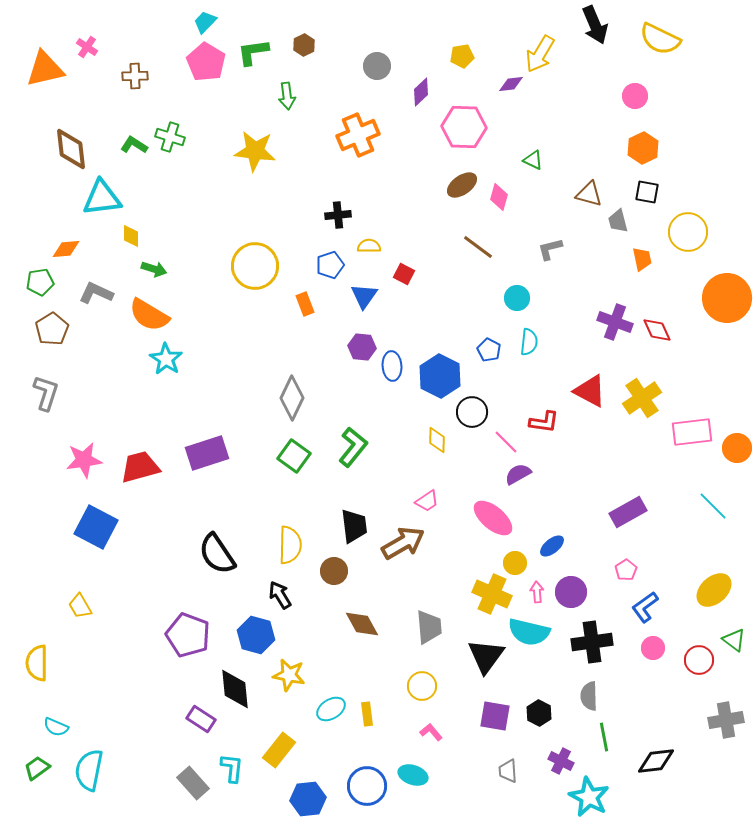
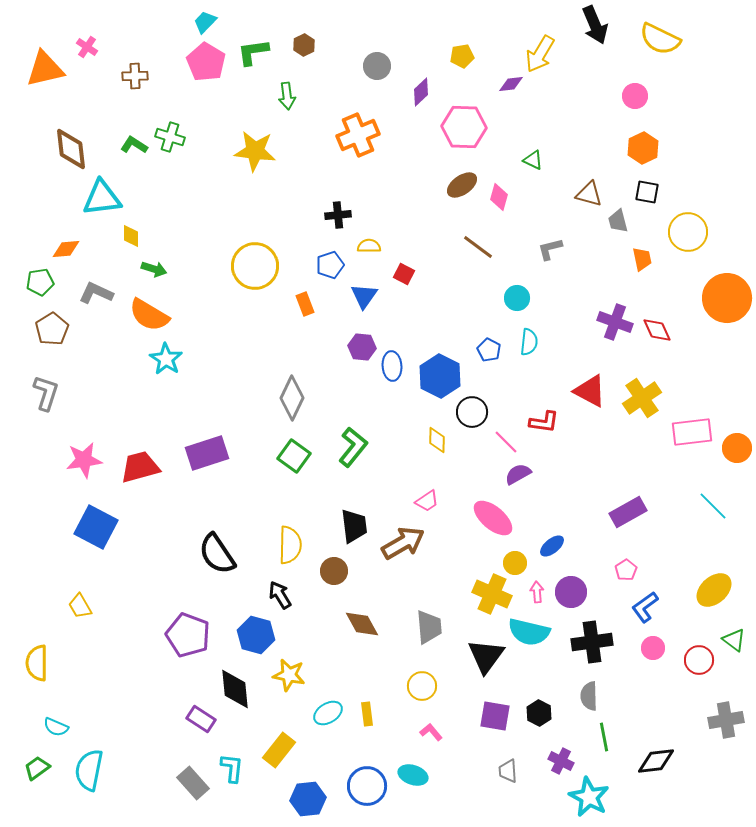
cyan ellipse at (331, 709): moved 3 px left, 4 px down
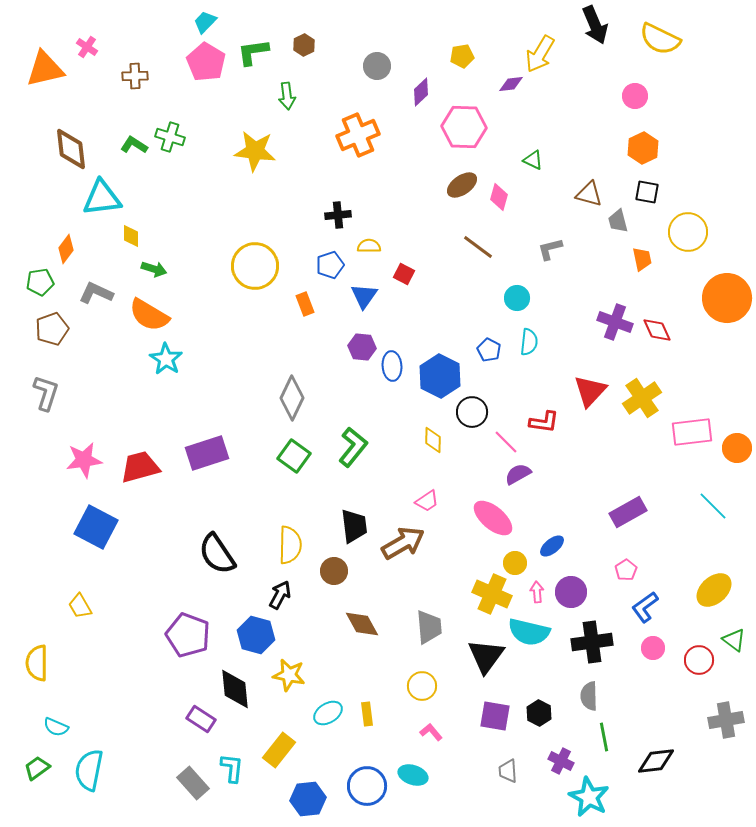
orange diamond at (66, 249): rotated 48 degrees counterclockwise
brown pentagon at (52, 329): rotated 12 degrees clockwise
red triangle at (590, 391): rotated 45 degrees clockwise
yellow diamond at (437, 440): moved 4 px left
black arrow at (280, 595): rotated 60 degrees clockwise
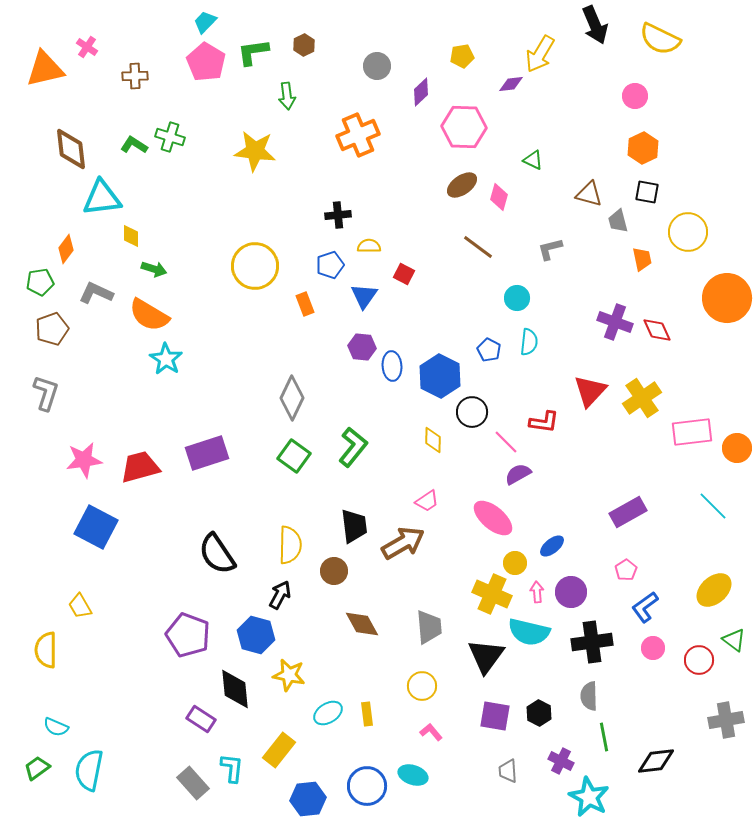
yellow semicircle at (37, 663): moved 9 px right, 13 px up
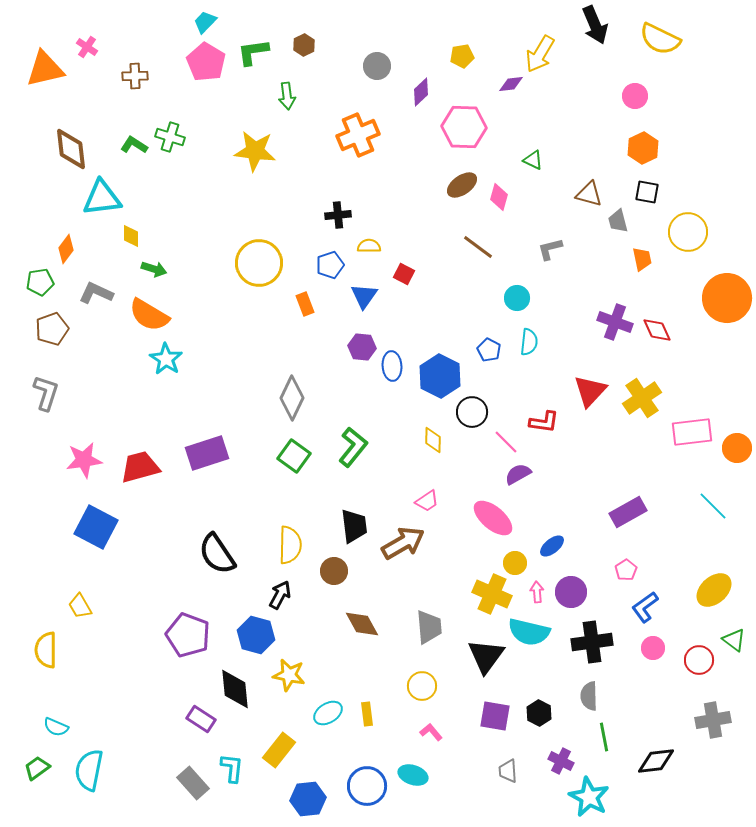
yellow circle at (255, 266): moved 4 px right, 3 px up
gray cross at (726, 720): moved 13 px left
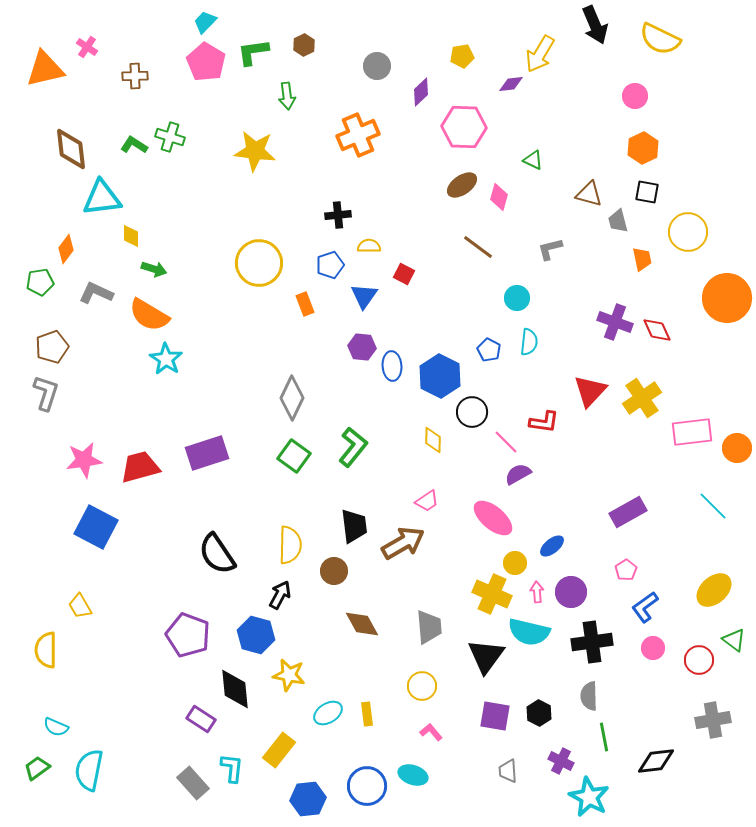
brown pentagon at (52, 329): moved 18 px down
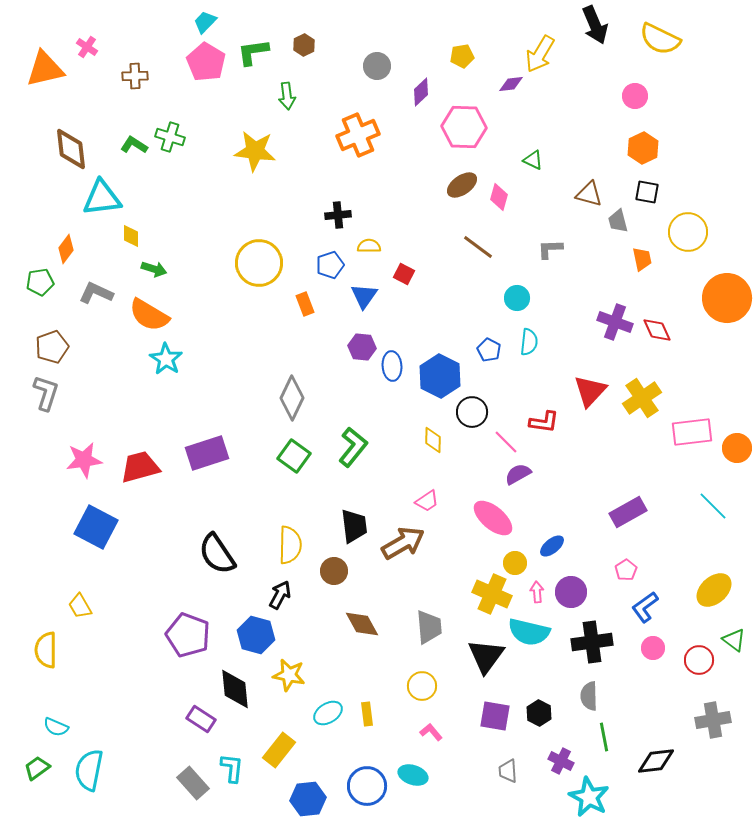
gray L-shape at (550, 249): rotated 12 degrees clockwise
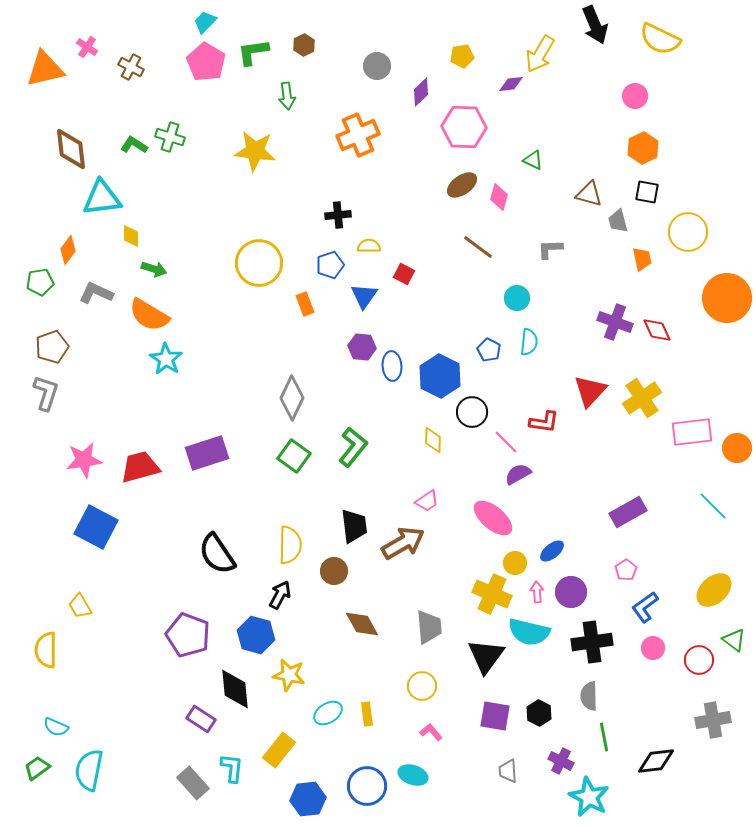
brown cross at (135, 76): moved 4 px left, 9 px up; rotated 30 degrees clockwise
orange diamond at (66, 249): moved 2 px right, 1 px down
blue ellipse at (552, 546): moved 5 px down
